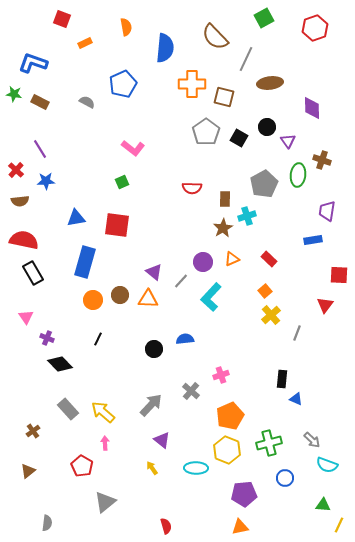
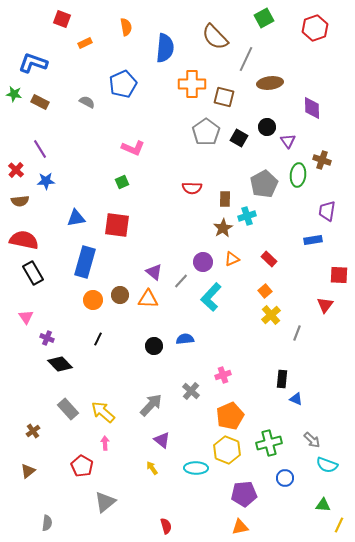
pink L-shape at (133, 148): rotated 15 degrees counterclockwise
black circle at (154, 349): moved 3 px up
pink cross at (221, 375): moved 2 px right
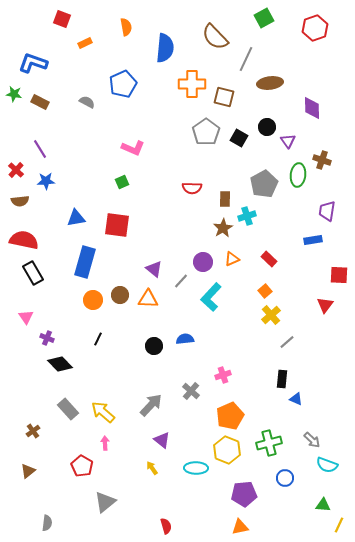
purple triangle at (154, 272): moved 3 px up
gray line at (297, 333): moved 10 px left, 9 px down; rotated 28 degrees clockwise
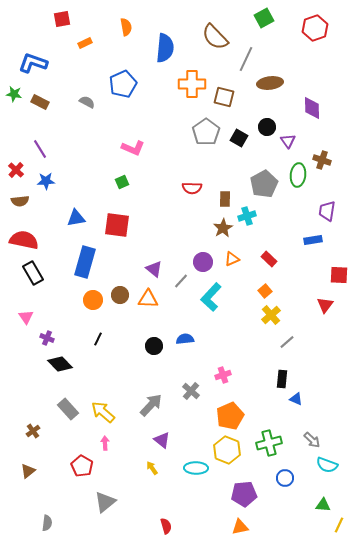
red square at (62, 19): rotated 30 degrees counterclockwise
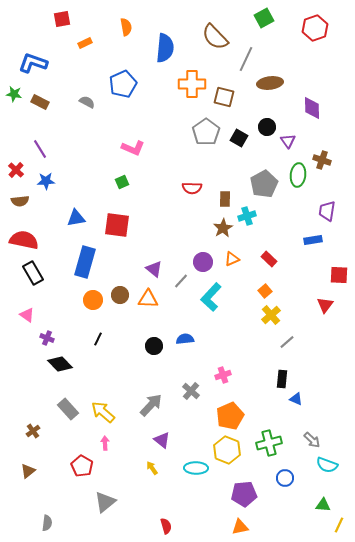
pink triangle at (26, 317): moved 1 px right, 2 px up; rotated 21 degrees counterclockwise
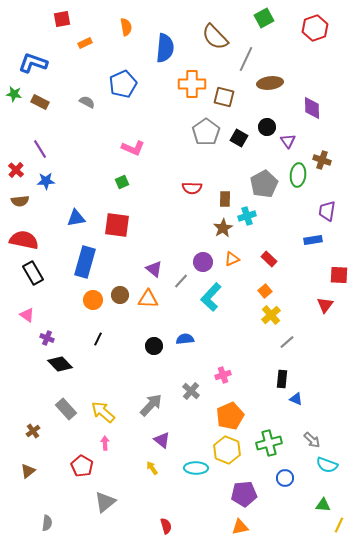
gray rectangle at (68, 409): moved 2 px left
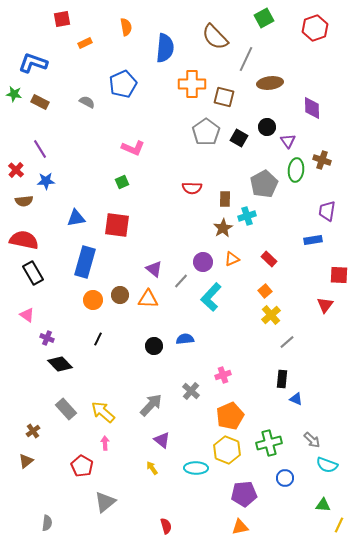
green ellipse at (298, 175): moved 2 px left, 5 px up
brown semicircle at (20, 201): moved 4 px right
brown triangle at (28, 471): moved 2 px left, 10 px up
